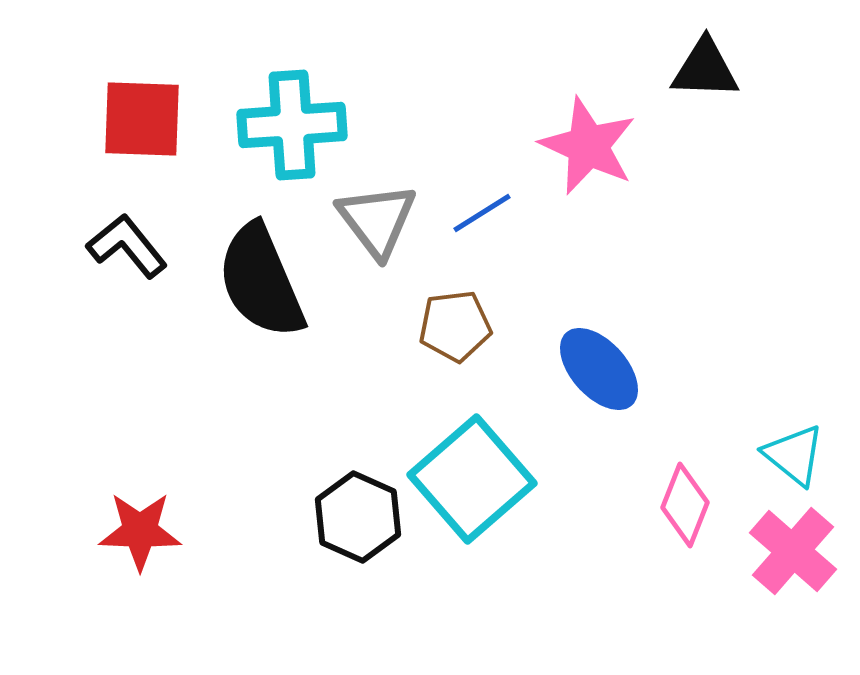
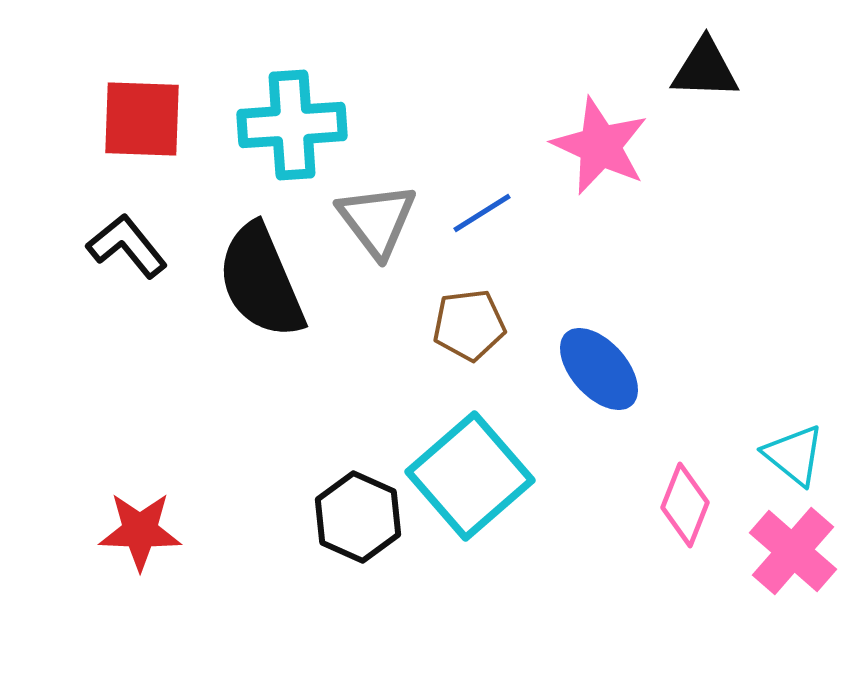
pink star: moved 12 px right
brown pentagon: moved 14 px right, 1 px up
cyan square: moved 2 px left, 3 px up
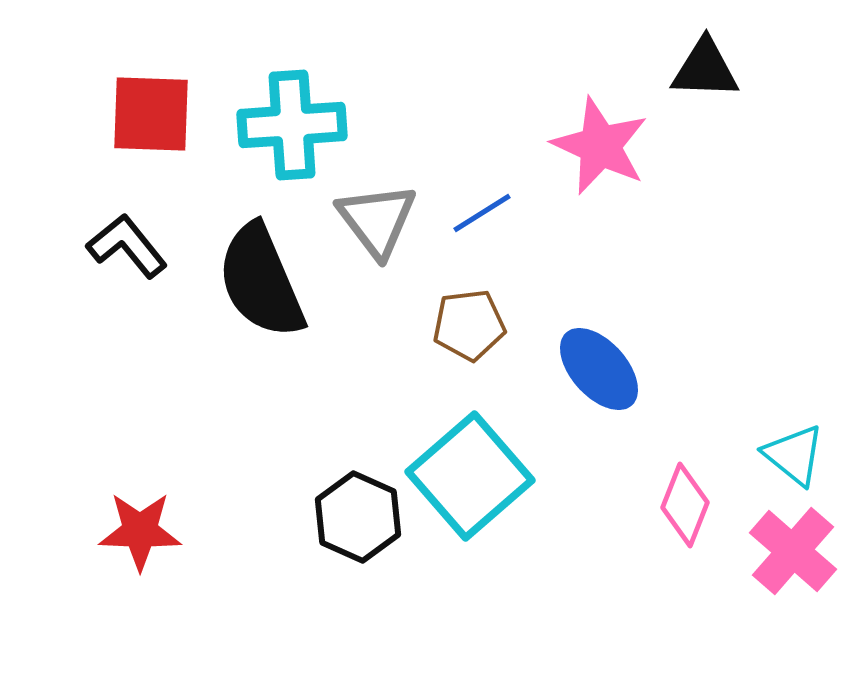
red square: moved 9 px right, 5 px up
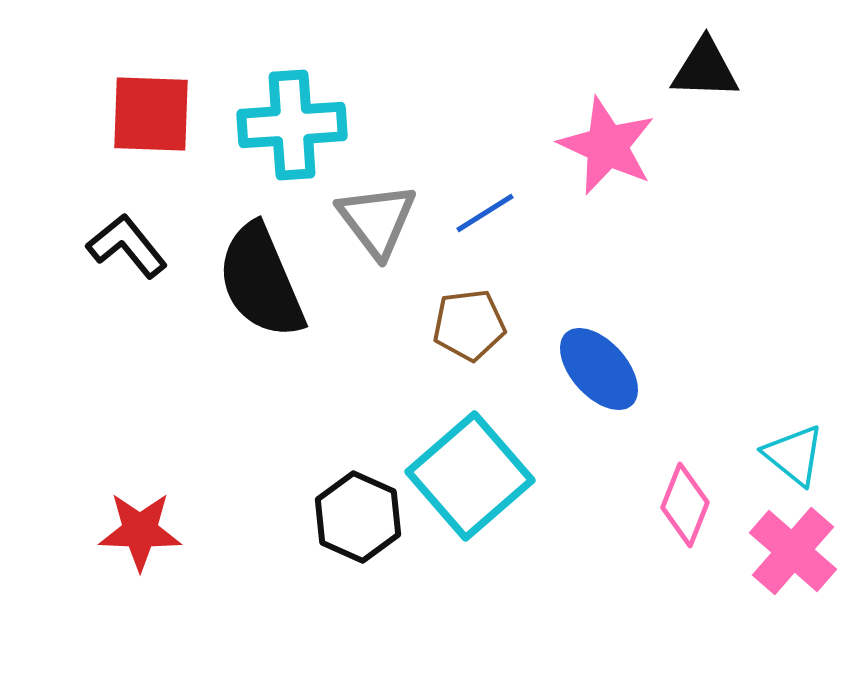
pink star: moved 7 px right
blue line: moved 3 px right
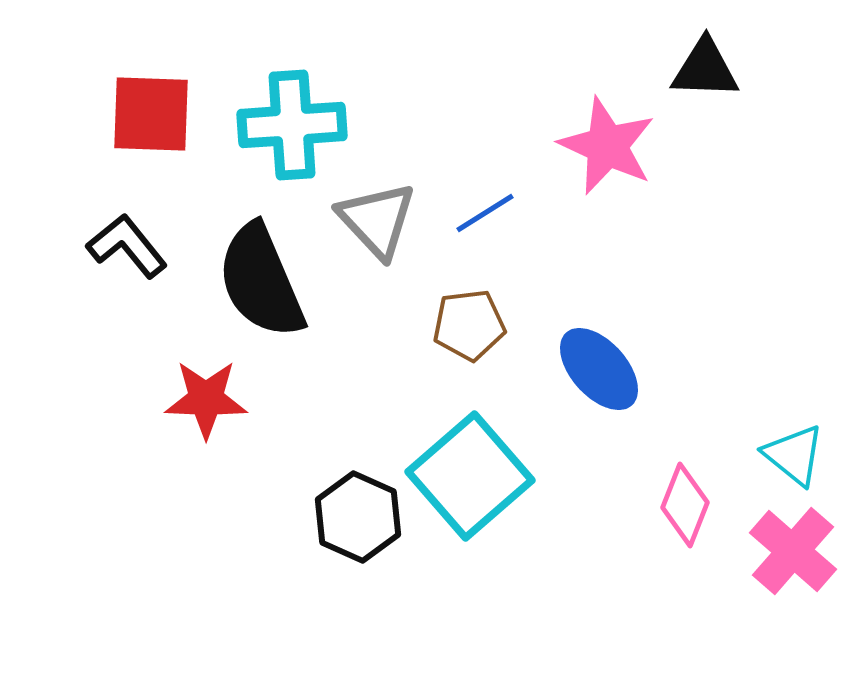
gray triangle: rotated 6 degrees counterclockwise
red star: moved 66 px right, 132 px up
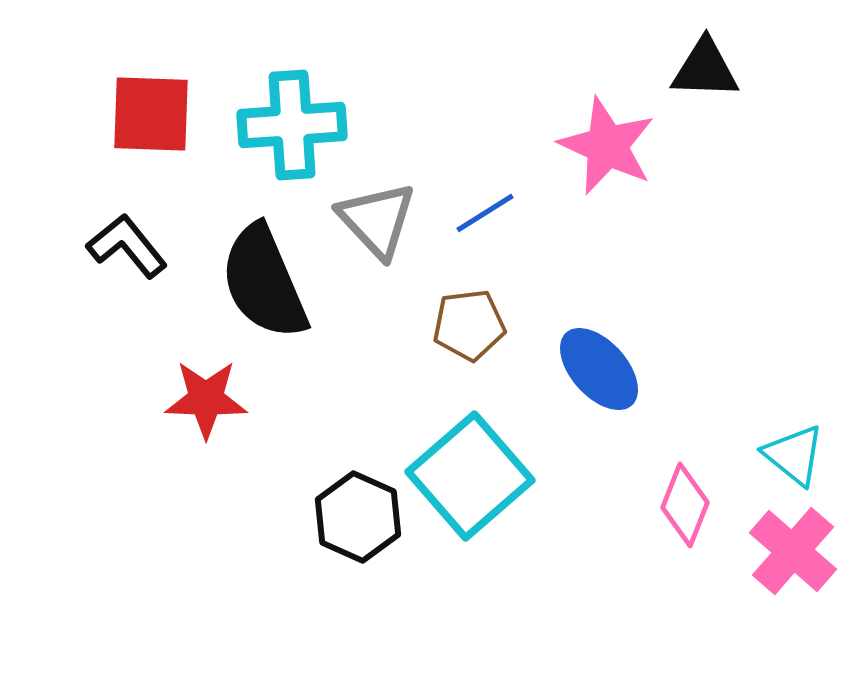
black semicircle: moved 3 px right, 1 px down
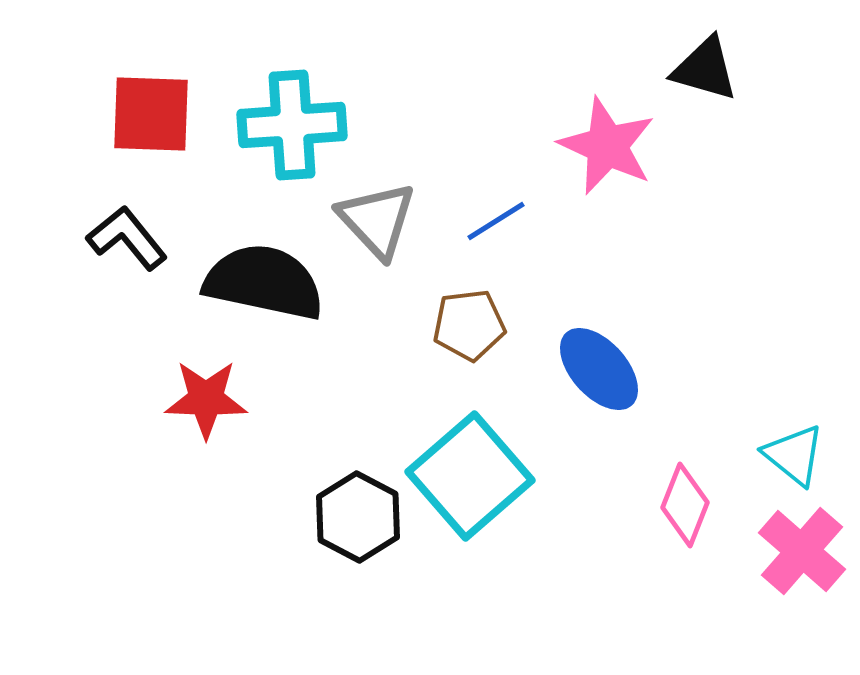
black triangle: rotated 14 degrees clockwise
blue line: moved 11 px right, 8 px down
black L-shape: moved 8 px up
black semicircle: rotated 125 degrees clockwise
black hexagon: rotated 4 degrees clockwise
pink cross: moved 9 px right
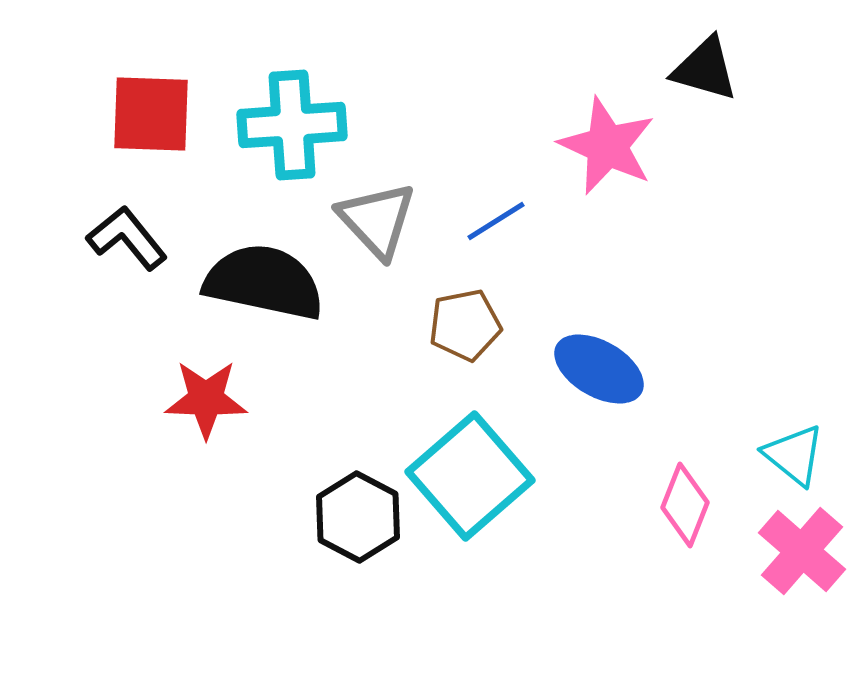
brown pentagon: moved 4 px left; rotated 4 degrees counterclockwise
blue ellipse: rotated 18 degrees counterclockwise
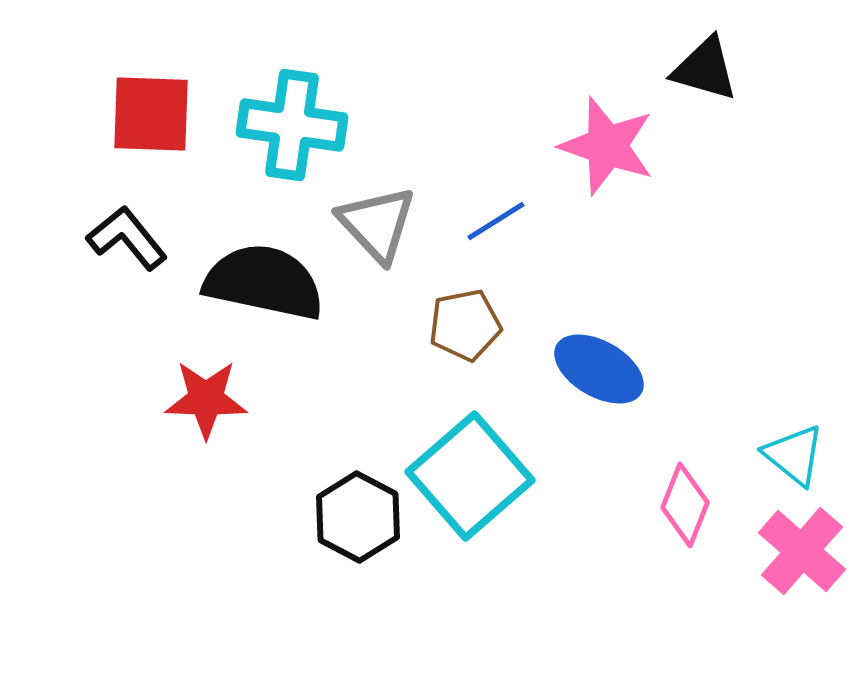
cyan cross: rotated 12 degrees clockwise
pink star: rotated 6 degrees counterclockwise
gray triangle: moved 4 px down
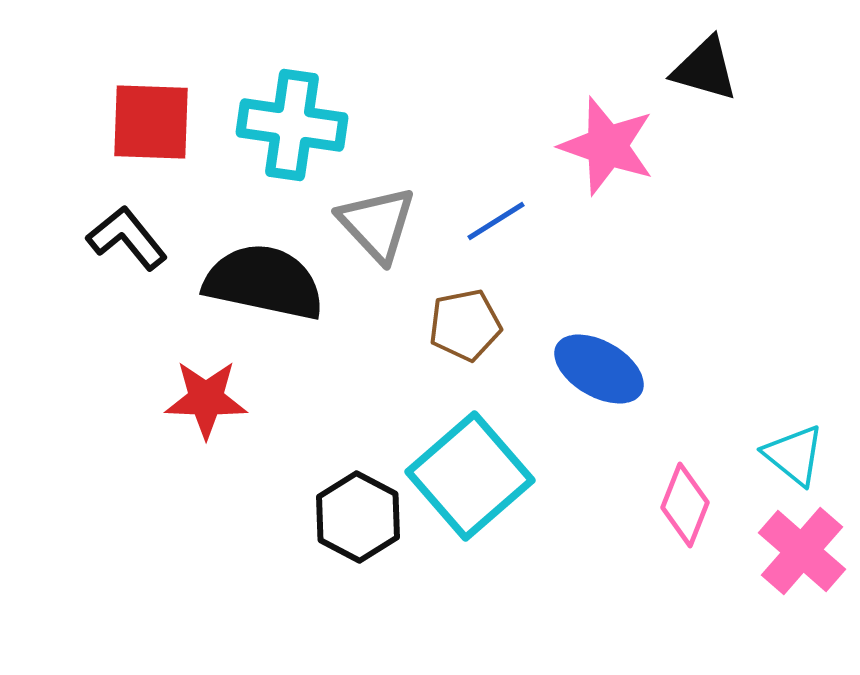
red square: moved 8 px down
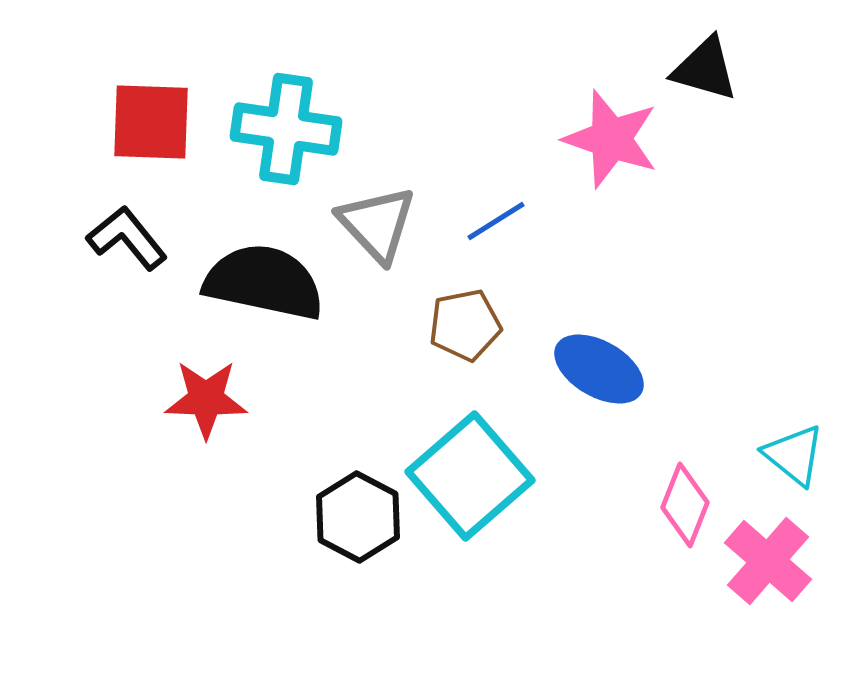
cyan cross: moved 6 px left, 4 px down
pink star: moved 4 px right, 7 px up
pink cross: moved 34 px left, 10 px down
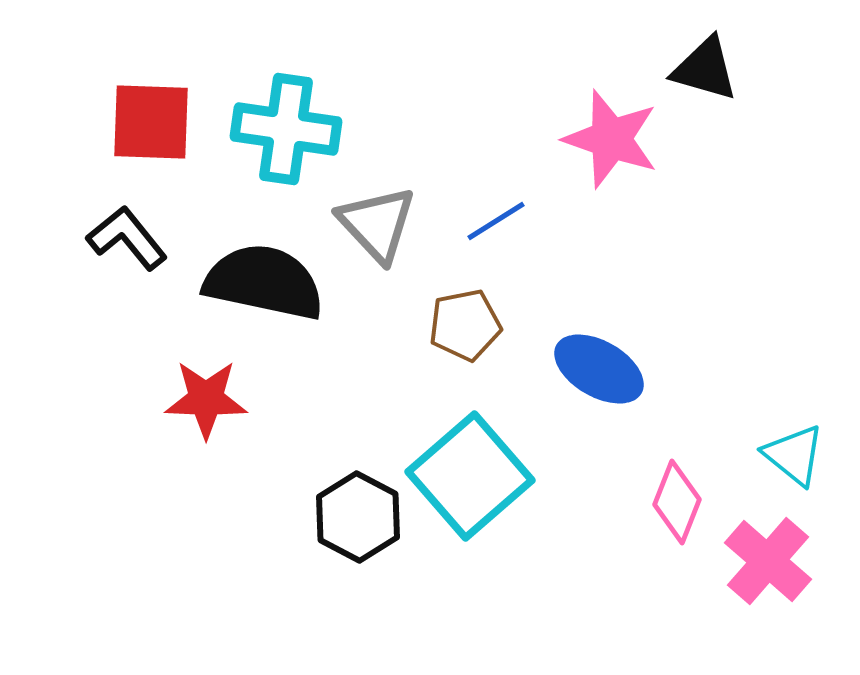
pink diamond: moved 8 px left, 3 px up
